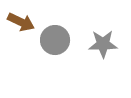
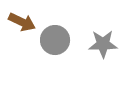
brown arrow: moved 1 px right
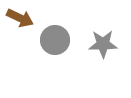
brown arrow: moved 2 px left, 4 px up
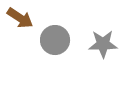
brown arrow: rotated 8 degrees clockwise
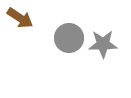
gray circle: moved 14 px right, 2 px up
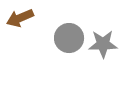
brown arrow: rotated 124 degrees clockwise
